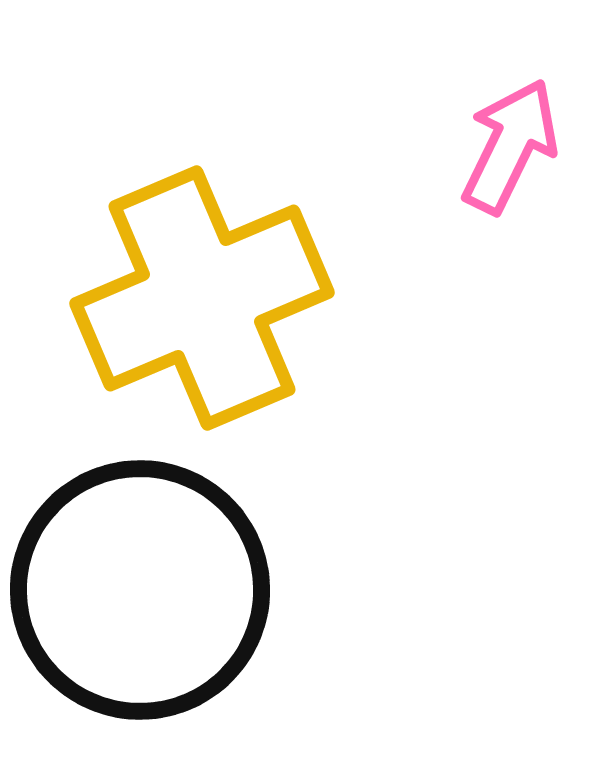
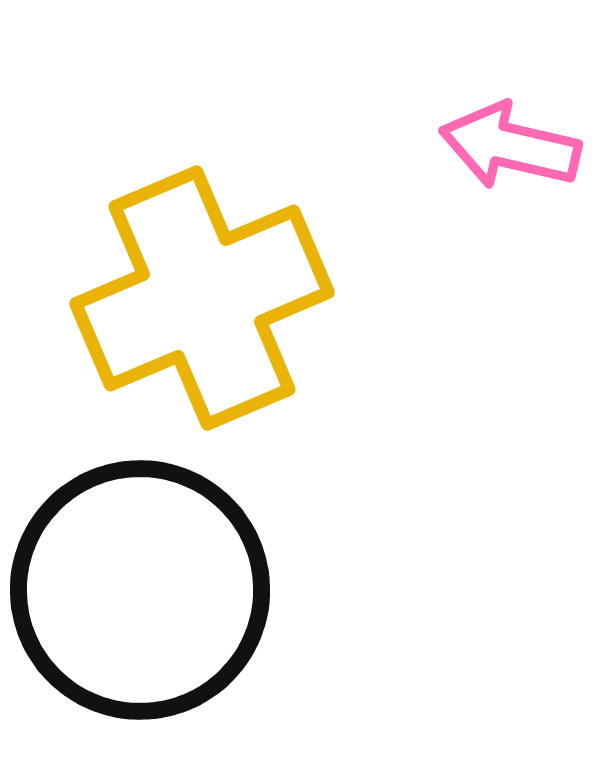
pink arrow: rotated 103 degrees counterclockwise
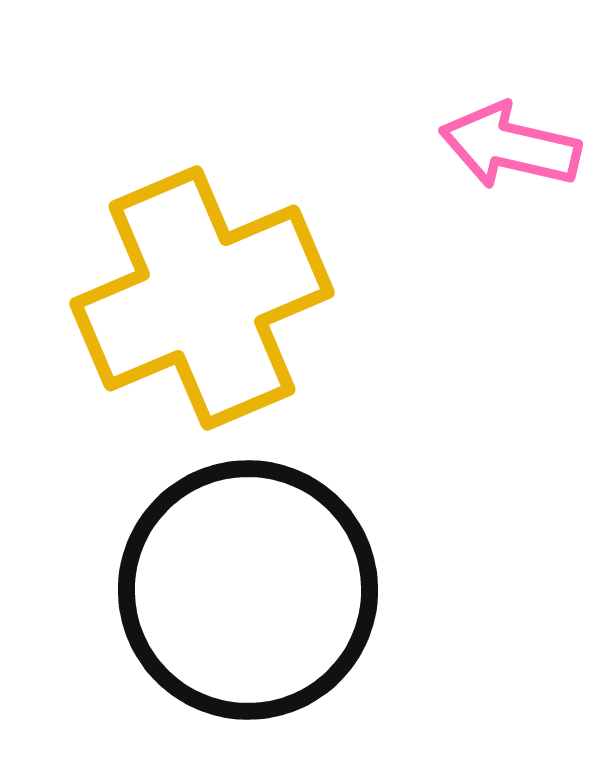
black circle: moved 108 px right
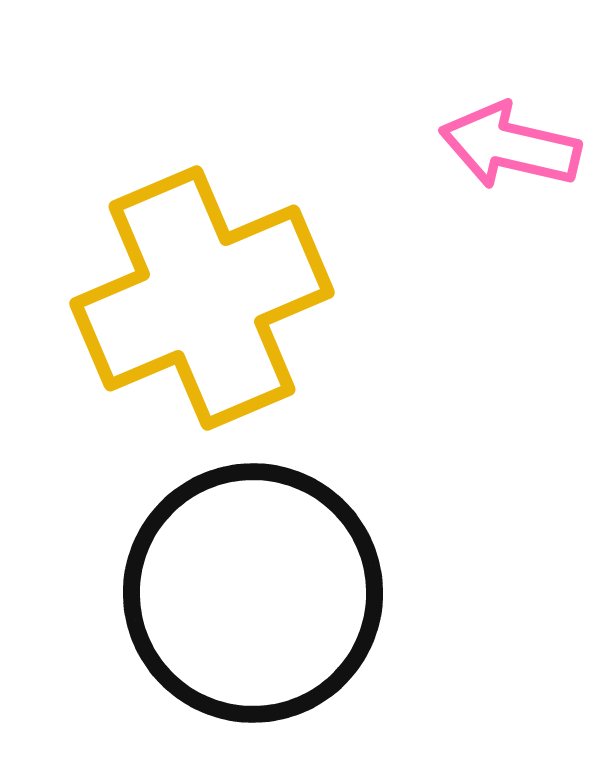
black circle: moved 5 px right, 3 px down
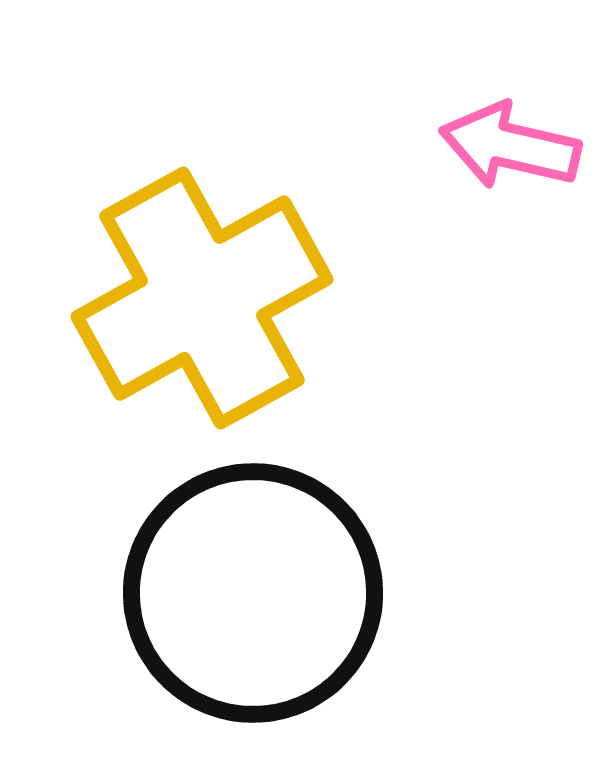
yellow cross: rotated 6 degrees counterclockwise
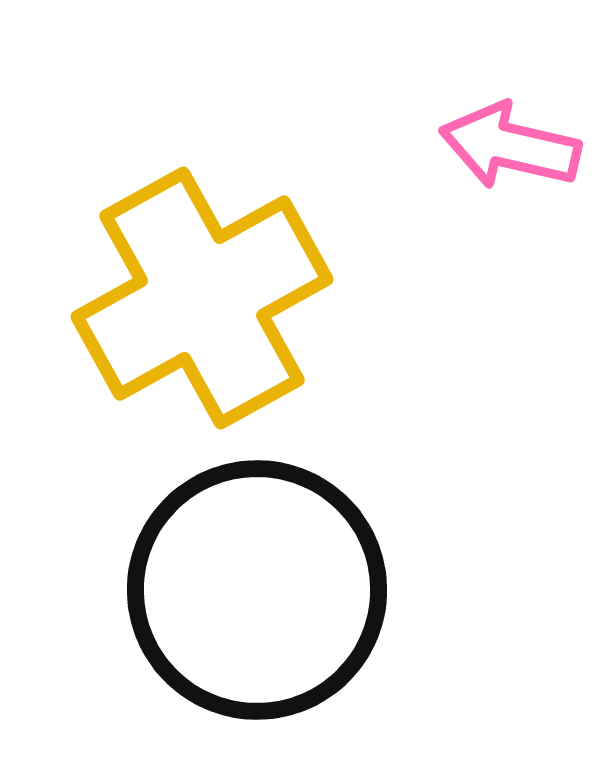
black circle: moved 4 px right, 3 px up
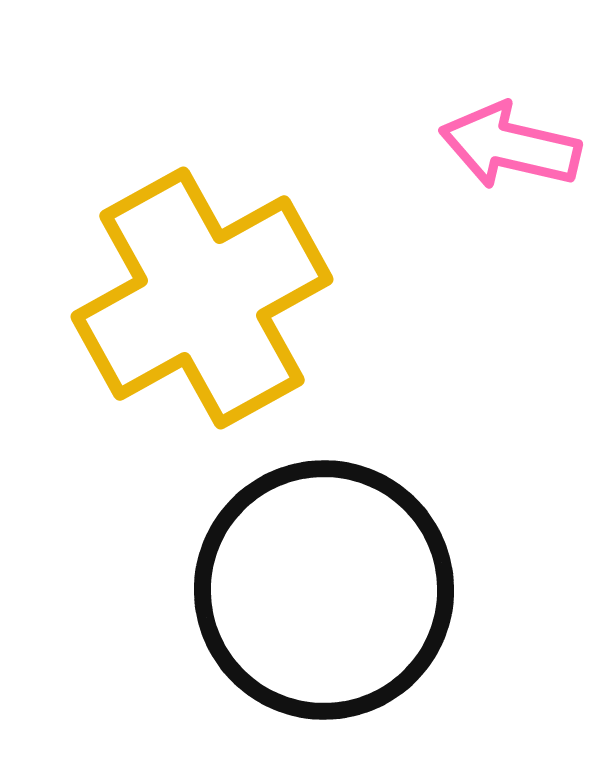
black circle: moved 67 px right
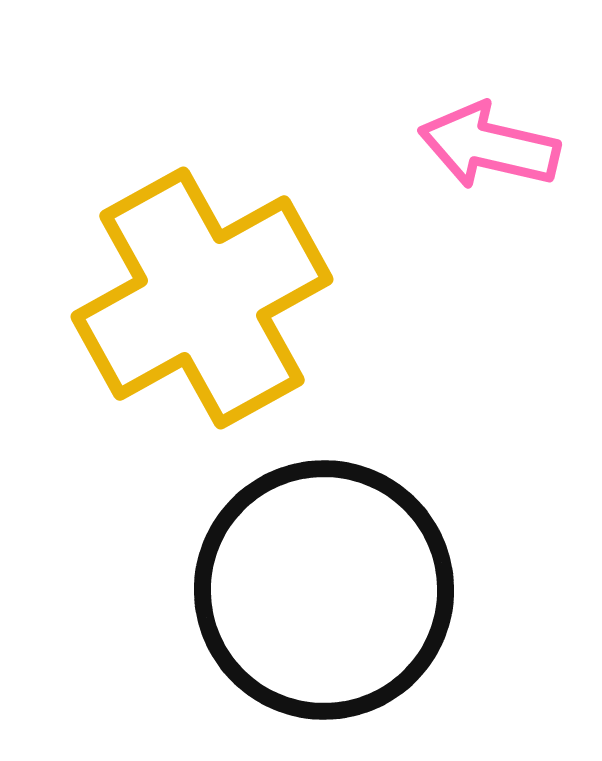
pink arrow: moved 21 px left
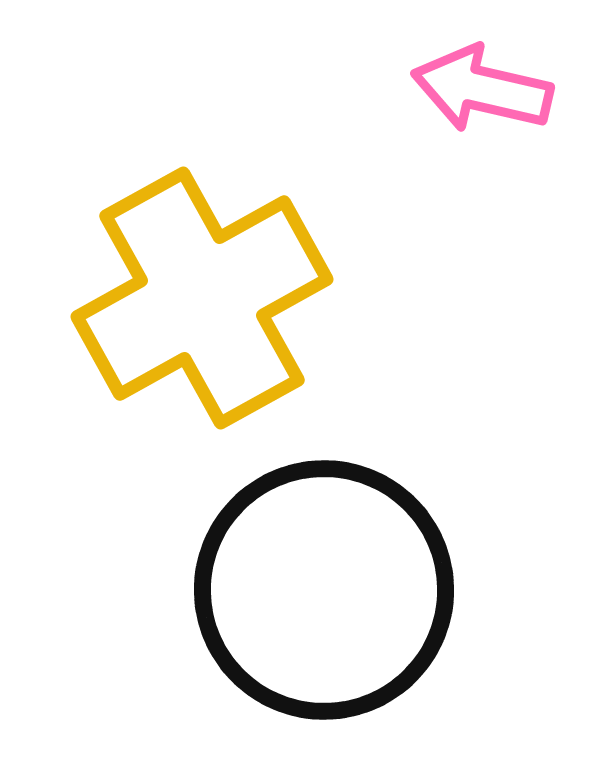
pink arrow: moved 7 px left, 57 px up
